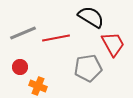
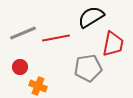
black semicircle: rotated 64 degrees counterclockwise
red trapezoid: rotated 40 degrees clockwise
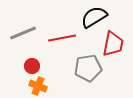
black semicircle: moved 3 px right
red line: moved 6 px right
red circle: moved 12 px right, 1 px up
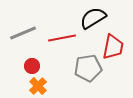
black semicircle: moved 1 px left, 1 px down
red trapezoid: moved 3 px down
orange cross: rotated 24 degrees clockwise
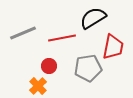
red circle: moved 17 px right
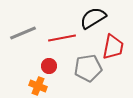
orange cross: rotated 24 degrees counterclockwise
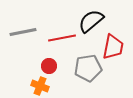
black semicircle: moved 2 px left, 3 px down; rotated 8 degrees counterclockwise
gray line: moved 1 px up; rotated 12 degrees clockwise
orange cross: moved 2 px right
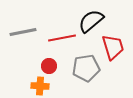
red trapezoid: rotated 28 degrees counterclockwise
gray pentagon: moved 2 px left
orange cross: rotated 18 degrees counterclockwise
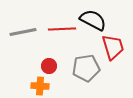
black semicircle: moved 2 px right, 1 px up; rotated 68 degrees clockwise
red line: moved 9 px up; rotated 8 degrees clockwise
